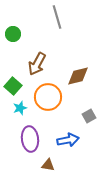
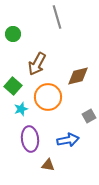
cyan star: moved 1 px right, 1 px down
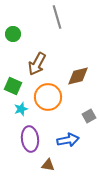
green square: rotated 18 degrees counterclockwise
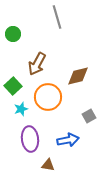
green square: rotated 24 degrees clockwise
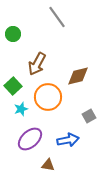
gray line: rotated 20 degrees counterclockwise
purple ellipse: rotated 55 degrees clockwise
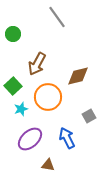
blue arrow: moved 1 px left, 2 px up; rotated 105 degrees counterclockwise
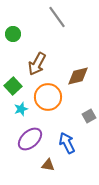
blue arrow: moved 5 px down
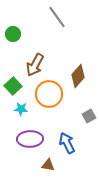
brown arrow: moved 2 px left, 1 px down
brown diamond: rotated 35 degrees counterclockwise
orange circle: moved 1 px right, 3 px up
cyan star: rotated 24 degrees clockwise
purple ellipse: rotated 40 degrees clockwise
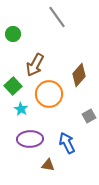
brown diamond: moved 1 px right, 1 px up
cyan star: rotated 24 degrees clockwise
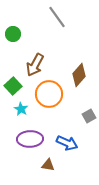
blue arrow: rotated 140 degrees clockwise
